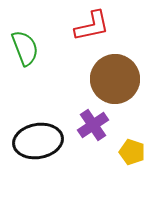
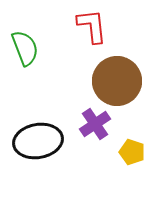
red L-shape: rotated 84 degrees counterclockwise
brown circle: moved 2 px right, 2 px down
purple cross: moved 2 px right, 1 px up
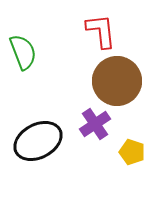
red L-shape: moved 9 px right, 5 px down
green semicircle: moved 2 px left, 4 px down
black ellipse: rotated 18 degrees counterclockwise
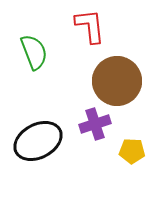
red L-shape: moved 11 px left, 5 px up
green semicircle: moved 11 px right
purple cross: rotated 16 degrees clockwise
yellow pentagon: moved 1 px up; rotated 15 degrees counterclockwise
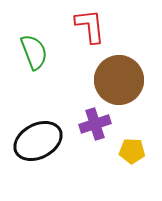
brown circle: moved 2 px right, 1 px up
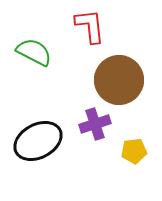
green semicircle: rotated 42 degrees counterclockwise
yellow pentagon: moved 2 px right; rotated 10 degrees counterclockwise
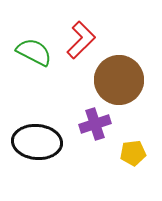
red L-shape: moved 9 px left, 14 px down; rotated 51 degrees clockwise
black ellipse: moved 1 px left, 1 px down; rotated 33 degrees clockwise
yellow pentagon: moved 1 px left, 2 px down
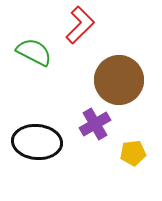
red L-shape: moved 1 px left, 15 px up
purple cross: rotated 12 degrees counterclockwise
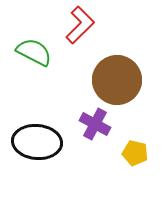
brown circle: moved 2 px left
purple cross: rotated 32 degrees counterclockwise
yellow pentagon: moved 2 px right; rotated 20 degrees clockwise
